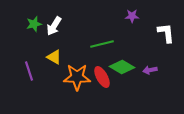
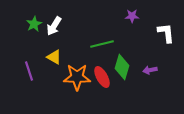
green star: rotated 14 degrees counterclockwise
green diamond: rotated 75 degrees clockwise
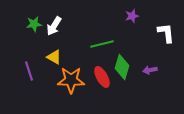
purple star: rotated 16 degrees counterclockwise
green star: rotated 21 degrees clockwise
orange star: moved 6 px left, 3 px down
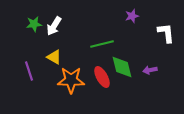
green diamond: rotated 30 degrees counterclockwise
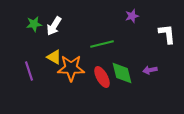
white L-shape: moved 1 px right, 1 px down
green diamond: moved 6 px down
orange star: moved 12 px up
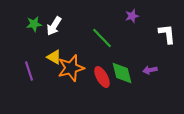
green line: moved 6 px up; rotated 60 degrees clockwise
orange star: rotated 16 degrees counterclockwise
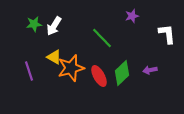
green diamond: rotated 60 degrees clockwise
red ellipse: moved 3 px left, 1 px up
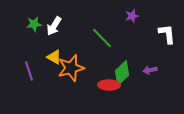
red ellipse: moved 10 px right, 9 px down; rotated 60 degrees counterclockwise
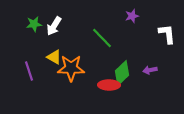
orange star: rotated 16 degrees clockwise
